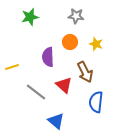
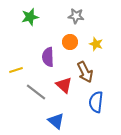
yellow line: moved 4 px right, 3 px down
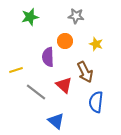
orange circle: moved 5 px left, 1 px up
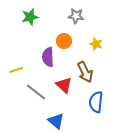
orange circle: moved 1 px left
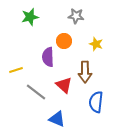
brown arrow: rotated 25 degrees clockwise
blue triangle: moved 1 px right, 2 px up; rotated 18 degrees counterclockwise
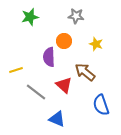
purple semicircle: moved 1 px right
brown arrow: rotated 130 degrees clockwise
blue semicircle: moved 5 px right, 3 px down; rotated 25 degrees counterclockwise
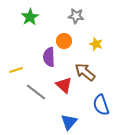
green star: rotated 18 degrees counterclockwise
blue triangle: moved 12 px right, 3 px down; rotated 48 degrees clockwise
